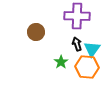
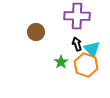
cyan triangle: rotated 18 degrees counterclockwise
orange hexagon: moved 1 px left, 2 px up; rotated 15 degrees clockwise
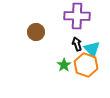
green star: moved 3 px right, 3 px down
